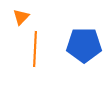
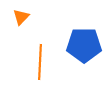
orange line: moved 5 px right, 13 px down
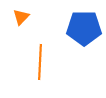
blue pentagon: moved 17 px up
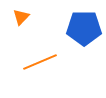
orange line: rotated 64 degrees clockwise
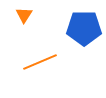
orange triangle: moved 3 px right, 2 px up; rotated 12 degrees counterclockwise
